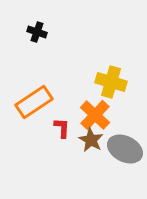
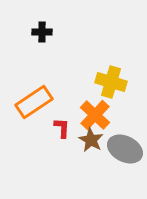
black cross: moved 5 px right; rotated 18 degrees counterclockwise
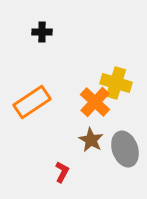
yellow cross: moved 5 px right, 1 px down
orange rectangle: moved 2 px left
orange cross: moved 13 px up
red L-shape: moved 44 px down; rotated 25 degrees clockwise
gray ellipse: rotated 44 degrees clockwise
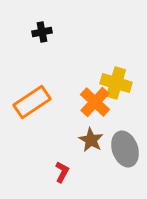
black cross: rotated 12 degrees counterclockwise
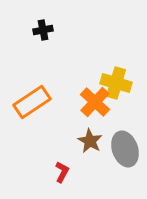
black cross: moved 1 px right, 2 px up
brown star: moved 1 px left, 1 px down
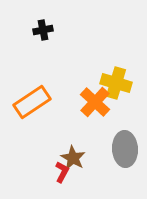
brown star: moved 17 px left, 17 px down
gray ellipse: rotated 16 degrees clockwise
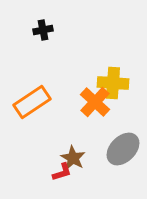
yellow cross: moved 3 px left; rotated 12 degrees counterclockwise
gray ellipse: moved 2 px left; rotated 48 degrees clockwise
red L-shape: rotated 45 degrees clockwise
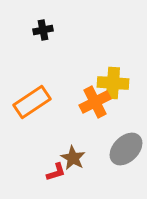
orange cross: rotated 20 degrees clockwise
gray ellipse: moved 3 px right
red L-shape: moved 6 px left
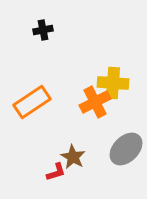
brown star: moved 1 px up
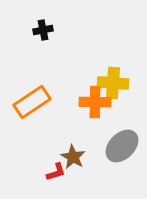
orange cross: rotated 28 degrees clockwise
gray ellipse: moved 4 px left, 3 px up
